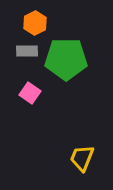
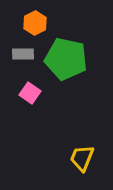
gray rectangle: moved 4 px left, 3 px down
green pentagon: rotated 12 degrees clockwise
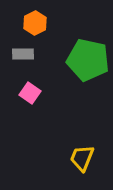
green pentagon: moved 22 px right, 1 px down
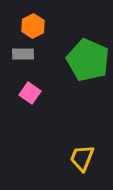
orange hexagon: moved 2 px left, 3 px down
green pentagon: rotated 12 degrees clockwise
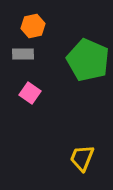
orange hexagon: rotated 15 degrees clockwise
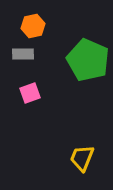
pink square: rotated 35 degrees clockwise
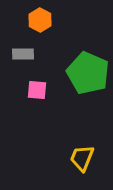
orange hexagon: moved 7 px right, 6 px up; rotated 20 degrees counterclockwise
green pentagon: moved 13 px down
pink square: moved 7 px right, 3 px up; rotated 25 degrees clockwise
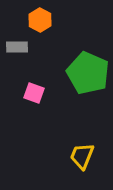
gray rectangle: moved 6 px left, 7 px up
pink square: moved 3 px left, 3 px down; rotated 15 degrees clockwise
yellow trapezoid: moved 2 px up
